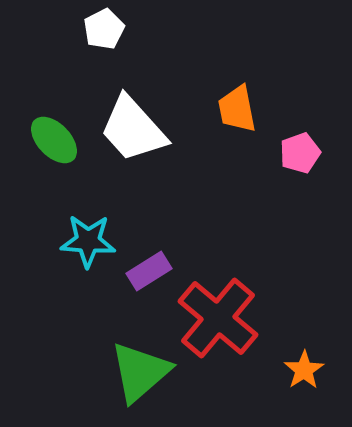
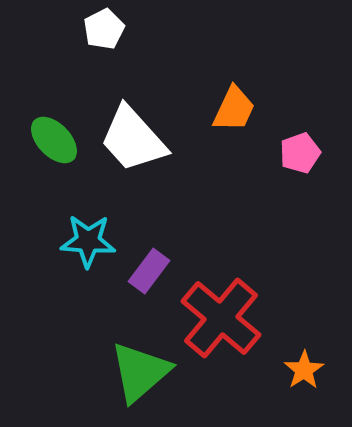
orange trapezoid: moved 3 px left; rotated 144 degrees counterclockwise
white trapezoid: moved 10 px down
purple rectangle: rotated 21 degrees counterclockwise
red cross: moved 3 px right
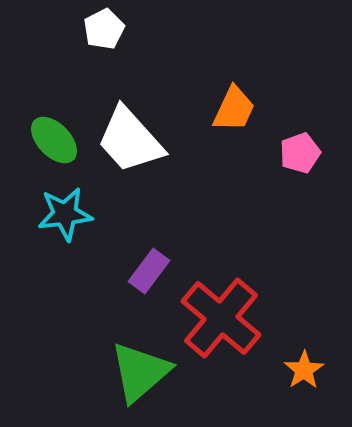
white trapezoid: moved 3 px left, 1 px down
cyan star: moved 23 px left, 27 px up; rotated 10 degrees counterclockwise
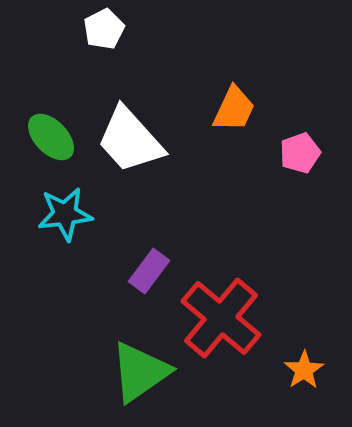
green ellipse: moved 3 px left, 3 px up
green triangle: rotated 6 degrees clockwise
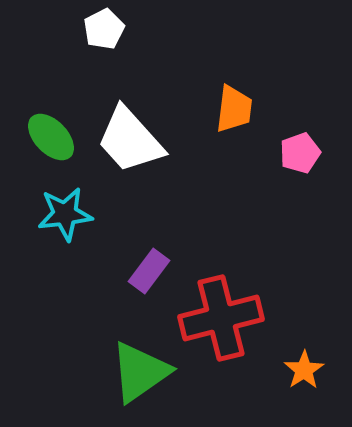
orange trapezoid: rotated 18 degrees counterclockwise
red cross: rotated 36 degrees clockwise
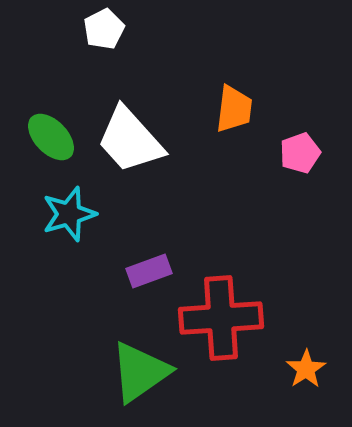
cyan star: moved 4 px right; rotated 10 degrees counterclockwise
purple rectangle: rotated 33 degrees clockwise
red cross: rotated 10 degrees clockwise
orange star: moved 2 px right, 1 px up
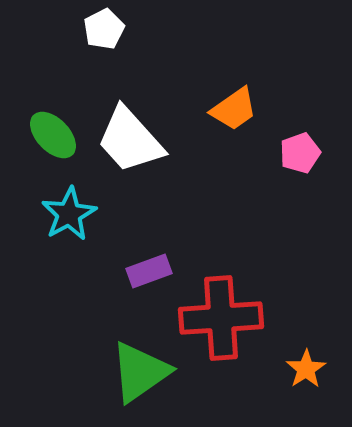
orange trapezoid: rotated 48 degrees clockwise
green ellipse: moved 2 px right, 2 px up
cyan star: rotated 12 degrees counterclockwise
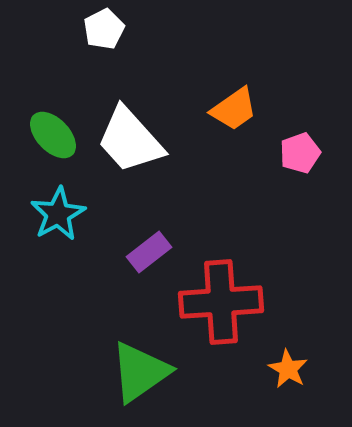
cyan star: moved 11 px left
purple rectangle: moved 19 px up; rotated 18 degrees counterclockwise
red cross: moved 16 px up
orange star: moved 18 px left; rotated 9 degrees counterclockwise
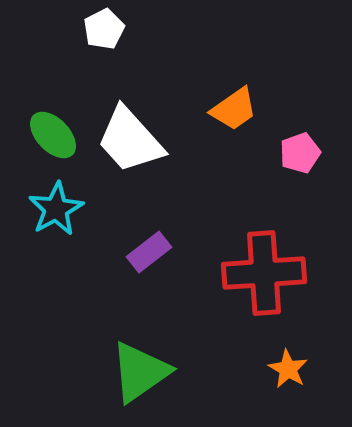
cyan star: moved 2 px left, 5 px up
red cross: moved 43 px right, 29 px up
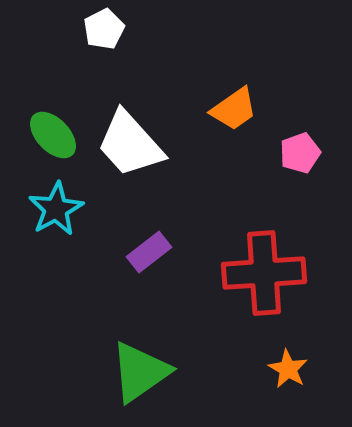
white trapezoid: moved 4 px down
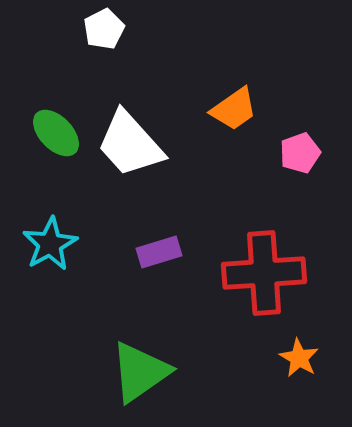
green ellipse: moved 3 px right, 2 px up
cyan star: moved 6 px left, 35 px down
purple rectangle: moved 10 px right; rotated 21 degrees clockwise
orange star: moved 11 px right, 11 px up
